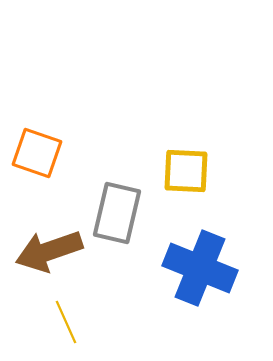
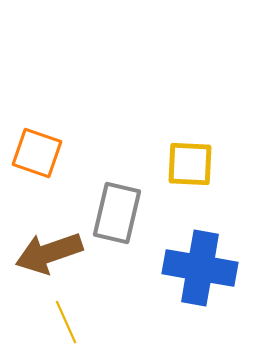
yellow square: moved 4 px right, 7 px up
brown arrow: moved 2 px down
blue cross: rotated 12 degrees counterclockwise
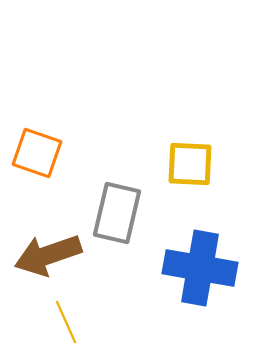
brown arrow: moved 1 px left, 2 px down
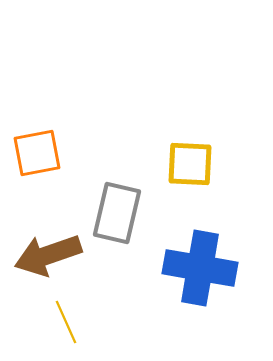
orange square: rotated 30 degrees counterclockwise
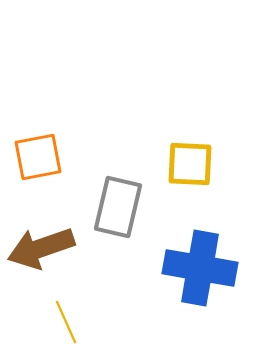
orange square: moved 1 px right, 4 px down
gray rectangle: moved 1 px right, 6 px up
brown arrow: moved 7 px left, 7 px up
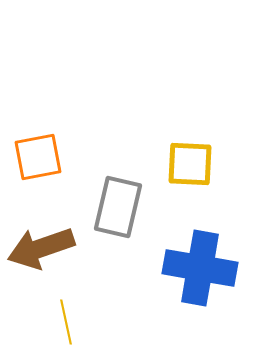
yellow line: rotated 12 degrees clockwise
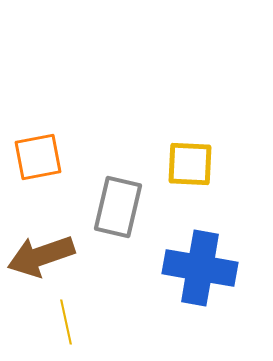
brown arrow: moved 8 px down
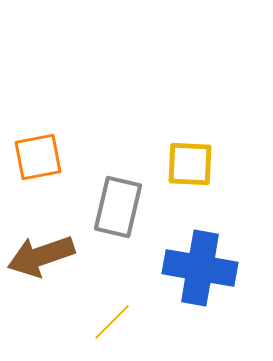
yellow line: moved 46 px right; rotated 57 degrees clockwise
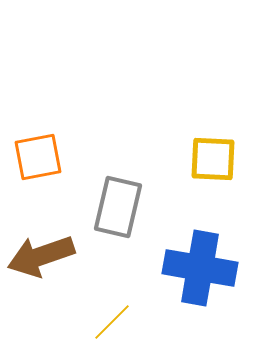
yellow square: moved 23 px right, 5 px up
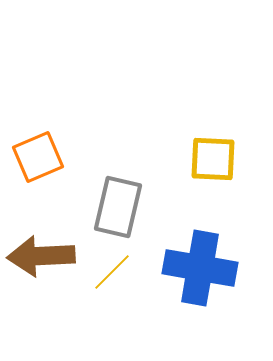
orange square: rotated 12 degrees counterclockwise
brown arrow: rotated 16 degrees clockwise
yellow line: moved 50 px up
